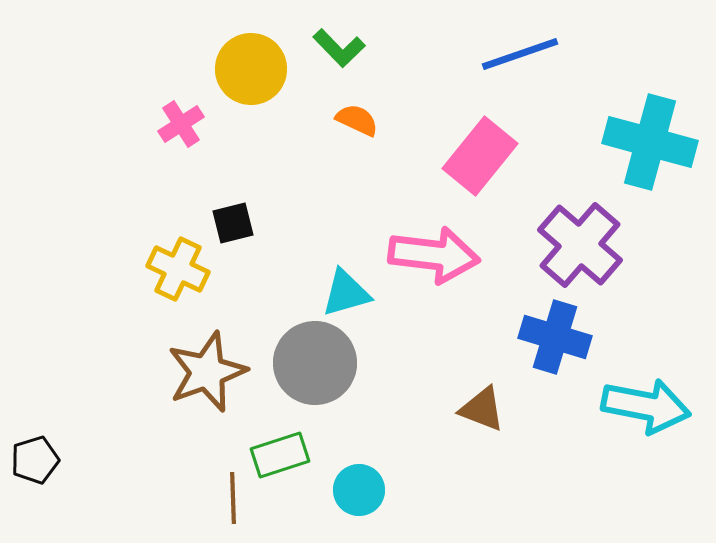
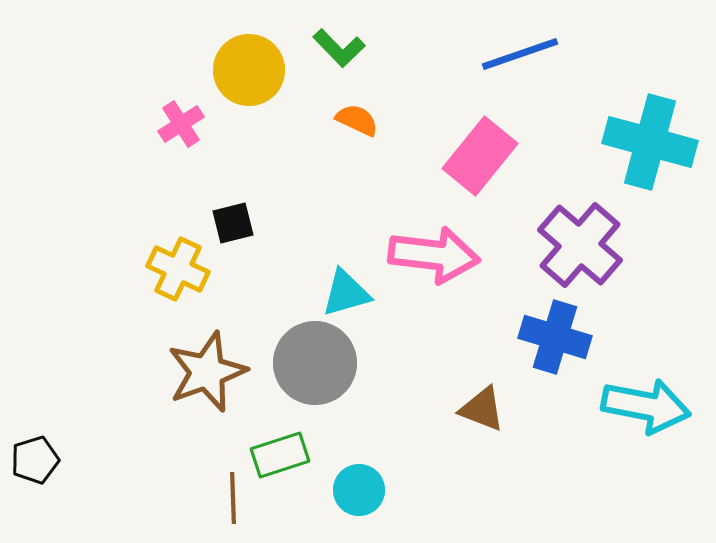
yellow circle: moved 2 px left, 1 px down
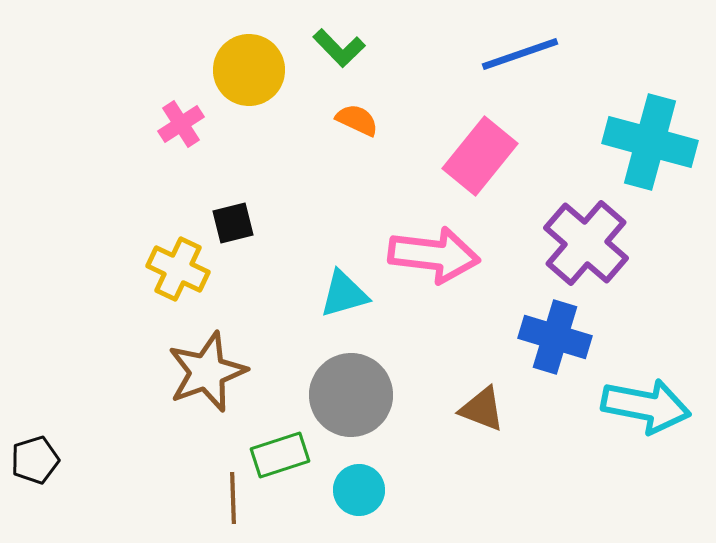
purple cross: moved 6 px right, 2 px up
cyan triangle: moved 2 px left, 1 px down
gray circle: moved 36 px right, 32 px down
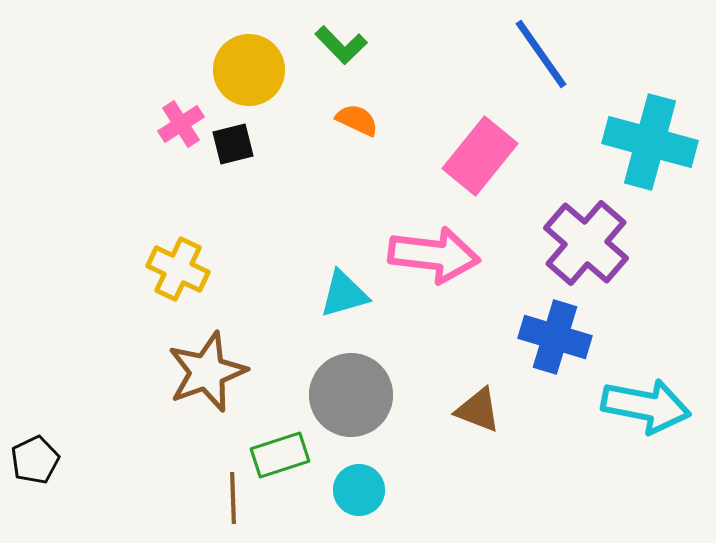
green L-shape: moved 2 px right, 3 px up
blue line: moved 21 px right; rotated 74 degrees clockwise
black square: moved 79 px up
brown triangle: moved 4 px left, 1 px down
black pentagon: rotated 9 degrees counterclockwise
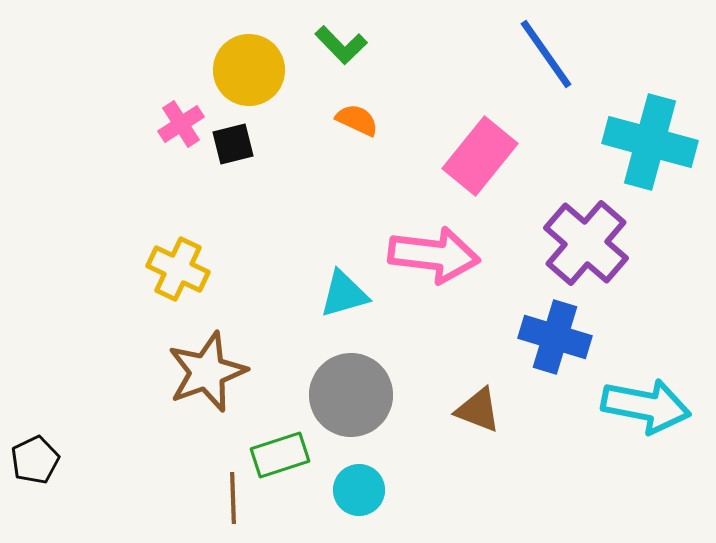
blue line: moved 5 px right
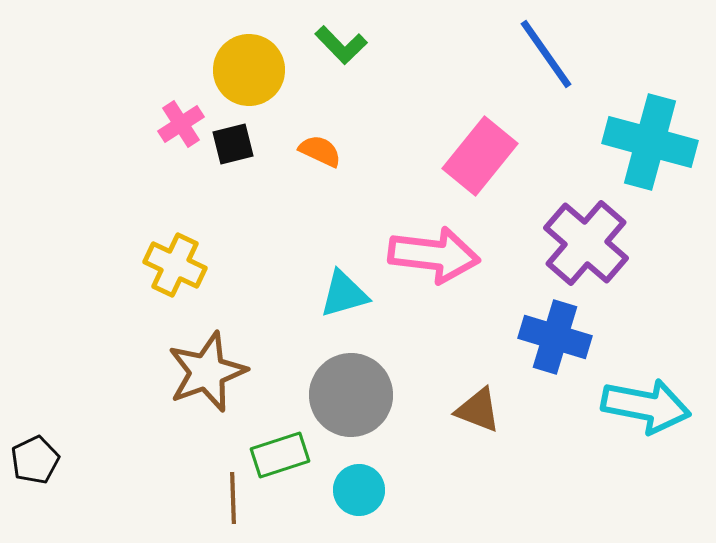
orange semicircle: moved 37 px left, 31 px down
yellow cross: moved 3 px left, 4 px up
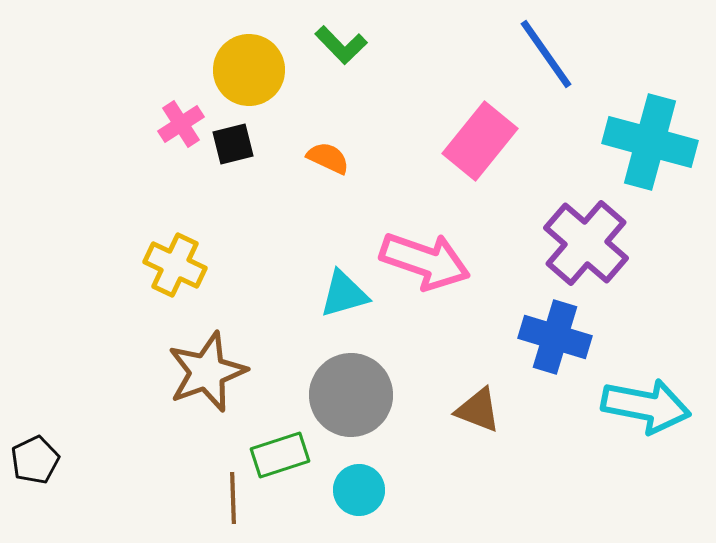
orange semicircle: moved 8 px right, 7 px down
pink rectangle: moved 15 px up
pink arrow: moved 9 px left, 6 px down; rotated 12 degrees clockwise
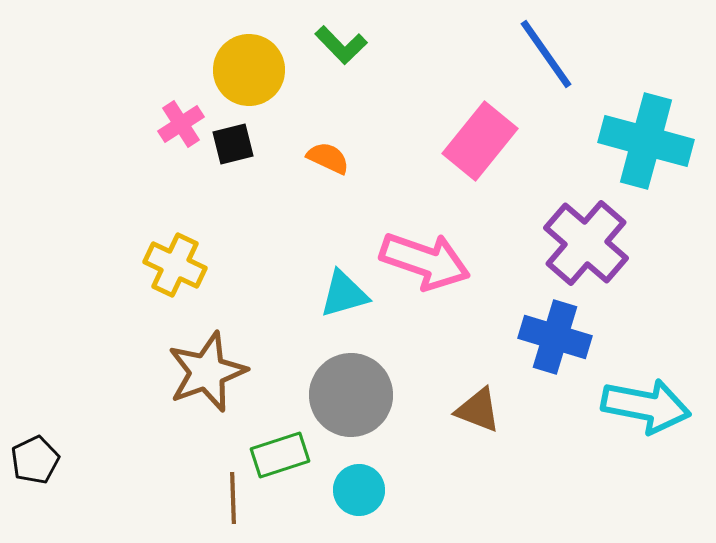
cyan cross: moved 4 px left, 1 px up
